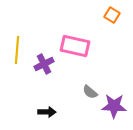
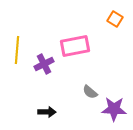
orange square: moved 3 px right, 4 px down
pink rectangle: rotated 24 degrees counterclockwise
purple star: moved 3 px down
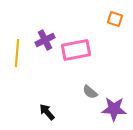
orange square: rotated 14 degrees counterclockwise
pink rectangle: moved 1 px right, 4 px down
yellow line: moved 3 px down
purple cross: moved 1 px right, 24 px up
black arrow: rotated 132 degrees counterclockwise
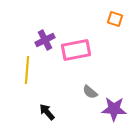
yellow line: moved 10 px right, 17 px down
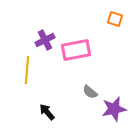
purple star: rotated 15 degrees counterclockwise
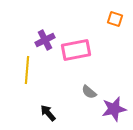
gray semicircle: moved 1 px left
black arrow: moved 1 px right, 1 px down
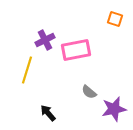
yellow line: rotated 12 degrees clockwise
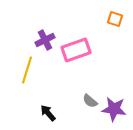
pink rectangle: rotated 8 degrees counterclockwise
gray semicircle: moved 1 px right, 9 px down
purple star: rotated 20 degrees clockwise
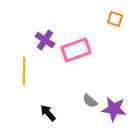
purple cross: rotated 30 degrees counterclockwise
yellow line: moved 3 px left, 1 px down; rotated 16 degrees counterclockwise
